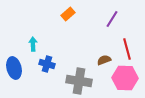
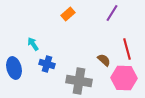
purple line: moved 6 px up
cyan arrow: rotated 32 degrees counterclockwise
brown semicircle: rotated 64 degrees clockwise
pink hexagon: moved 1 px left
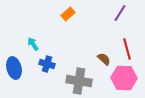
purple line: moved 8 px right
brown semicircle: moved 1 px up
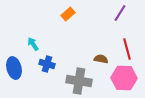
brown semicircle: moved 3 px left; rotated 32 degrees counterclockwise
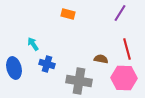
orange rectangle: rotated 56 degrees clockwise
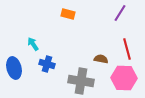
gray cross: moved 2 px right
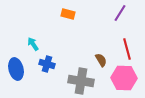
brown semicircle: moved 1 px down; rotated 48 degrees clockwise
blue ellipse: moved 2 px right, 1 px down
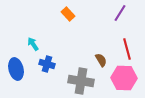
orange rectangle: rotated 32 degrees clockwise
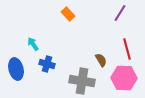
gray cross: moved 1 px right
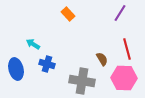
cyan arrow: rotated 24 degrees counterclockwise
brown semicircle: moved 1 px right, 1 px up
